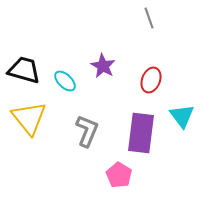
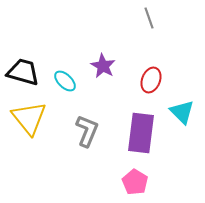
black trapezoid: moved 1 px left, 2 px down
cyan triangle: moved 4 px up; rotated 8 degrees counterclockwise
pink pentagon: moved 16 px right, 7 px down
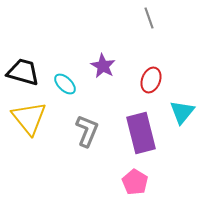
cyan ellipse: moved 3 px down
cyan triangle: rotated 24 degrees clockwise
purple rectangle: rotated 21 degrees counterclockwise
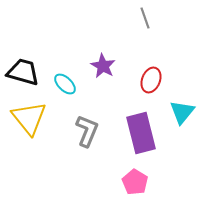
gray line: moved 4 px left
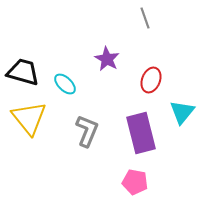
purple star: moved 4 px right, 7 px up
pink pentagon: rotated 20 degrees counterclockwise
